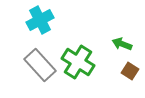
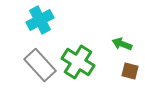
brown square: rotated 18 degrees counterclockwise
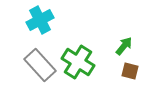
green arrow: moved 2 px right, 2 px down; rotated 108 degrees clockwise
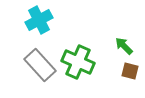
cyan cross: moved 1 px left
green arrow: rotated 84 degrees counterclockwise
green cross: rotated 8 degrees counterclockwise
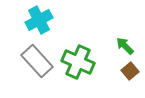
green arrow: moved 1 px right
gray rectangle: moved 3 px left, 4 px up
brown square: rotated 36 degrees clockwise
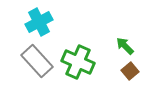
cyan cross: moved 2 px down
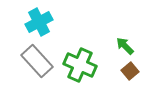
green cross: moved 2 px right, 3 px down
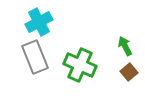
green arrow: rotated 18 degrees clockwise
gray rectangle: moved 2 px left, 4 px up; rotated 20 degrees clockwise
brown square: moved 1 px left, 1 px down
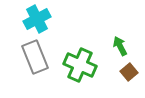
cyan cross: moved 2 px left, 3 px up
green arrow: moved 5 px left
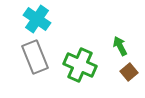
cyan cross: rotated 28 degrees counterclockwise
